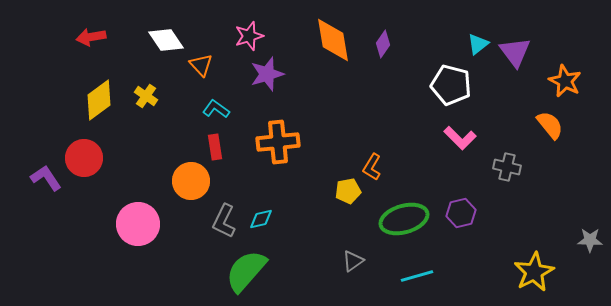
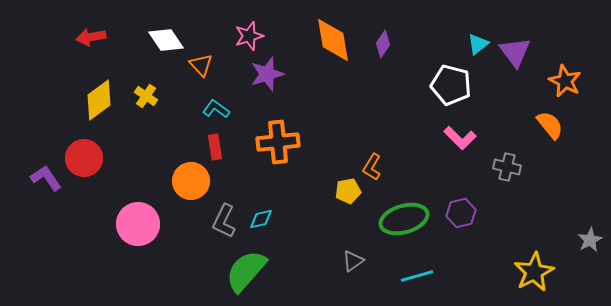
gray star: rotated 30 degrees counterclockwise
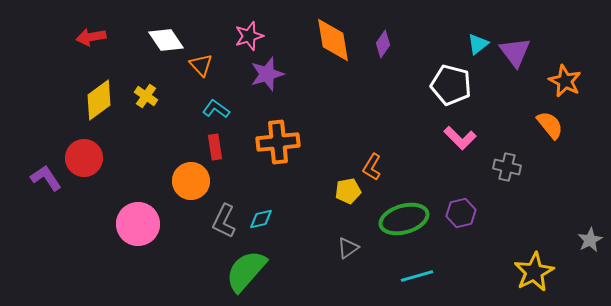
gray triangle: moved 5 px left, 13 px up
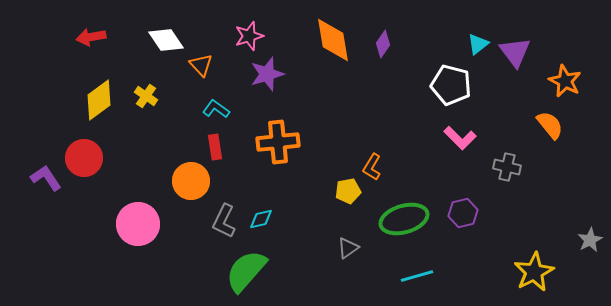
purple hexagon: moved 2 px right
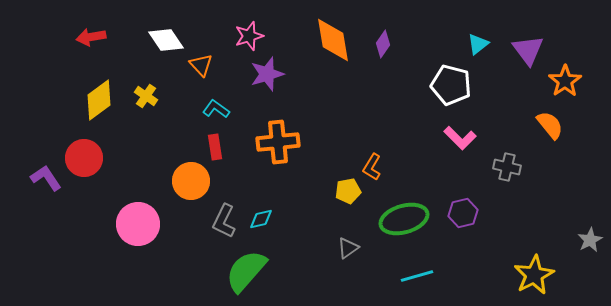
purple triangle: moved 13 px right, 2 px up
orange star: rotated 12 degrees clockwise
yellow star: moved 3 px down
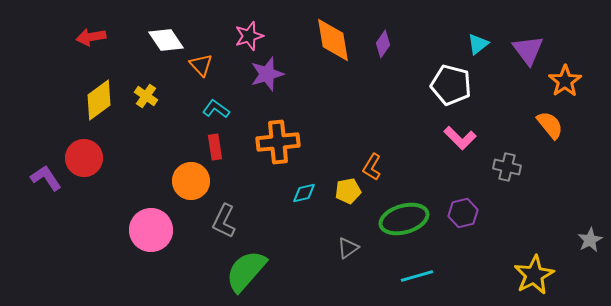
cyan diamond: moved 43 px right, 26 px up
pink circle: moved 13 px right, 6 px down
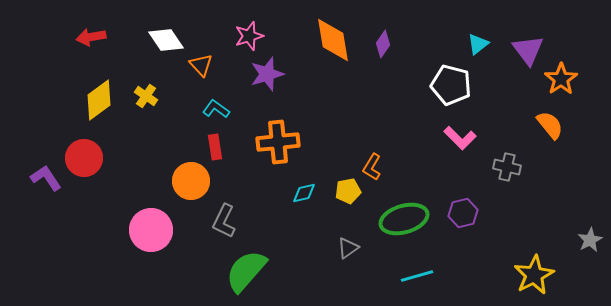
orange star: moved 4 px left, 2 px up
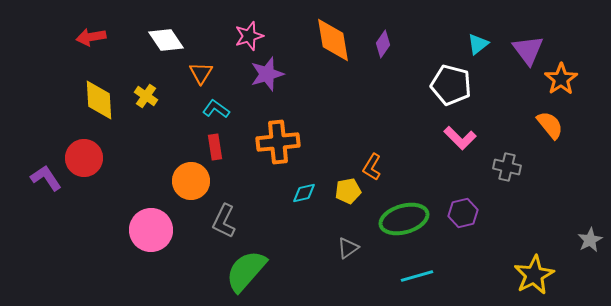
orange triangle: moved 8 px down; rotated 15 degrees clockwise
yellow diamond: rotated 57 degrees counterclockwise
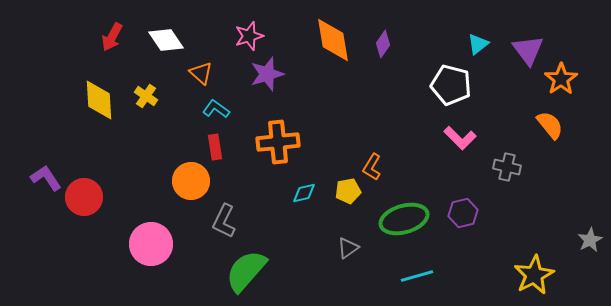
red arrow: moved 21 px right; rotated 52 degrees counterclockwise
orange triangle: rotated 20 degrees counterclockwise
red circle: moved 39 px down
pink circle: moved 14 px down
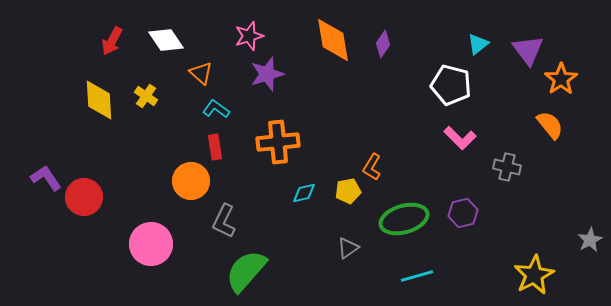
red arrow: moved 4 px down
